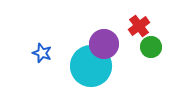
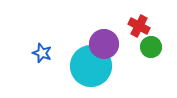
red cross: rotated 25 degrees counterclockwise
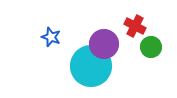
red cross: moved 4 px left
blue star: moved 9 px right, 16 px up
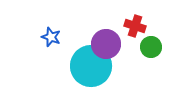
red cross: rotated 10 degrees counterclockwise
purple circle: moved 2 px right
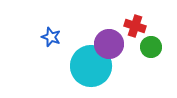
purple circle: moved 3 px right
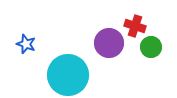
blue star: moved 25 px left, 7 px down
purple circle: moved 1 px up
cyan circle: moved 23 px left, 9 px down
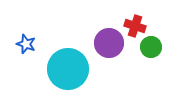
cyan circle: moved 6 px up
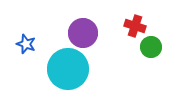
purple circle: moved 26 px left, 10 px up
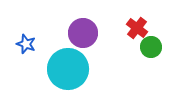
red cross: moved 2 px right, 2 px down; rotated 20 degrees clockwise
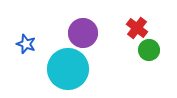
green circle: moved 2 px left, 3 px down
